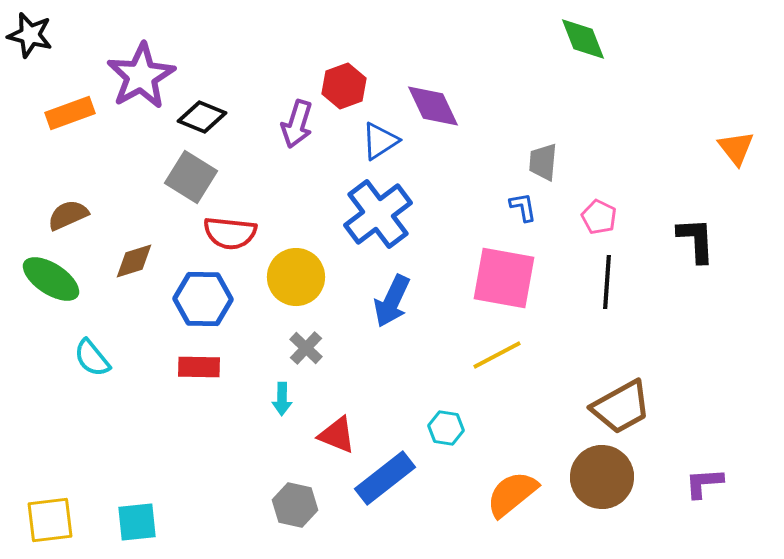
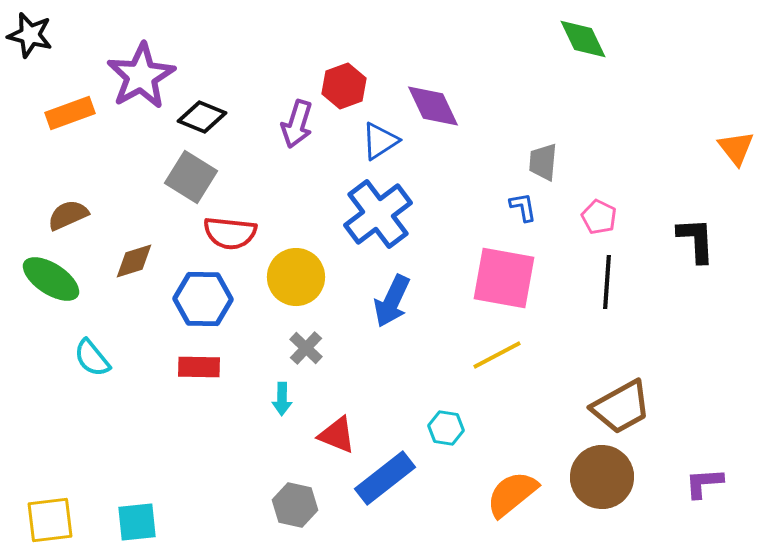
green diamond: rotated 4 degrees counterclockwise
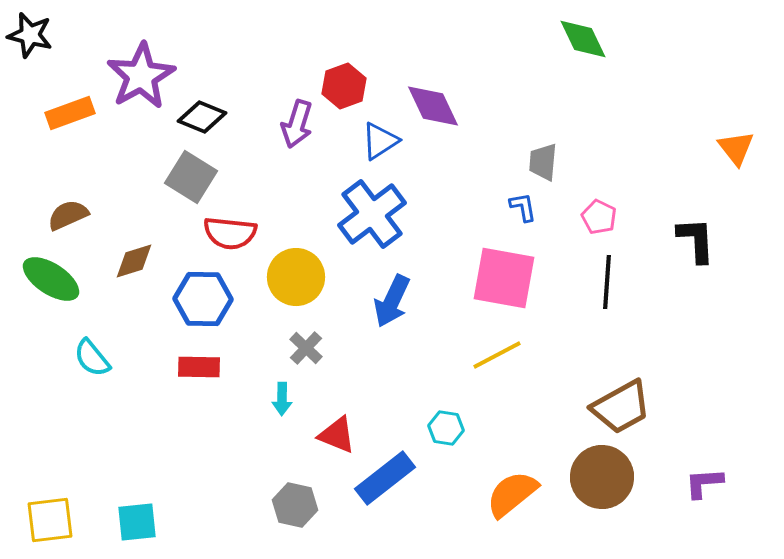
blue cross: moved 6 px left
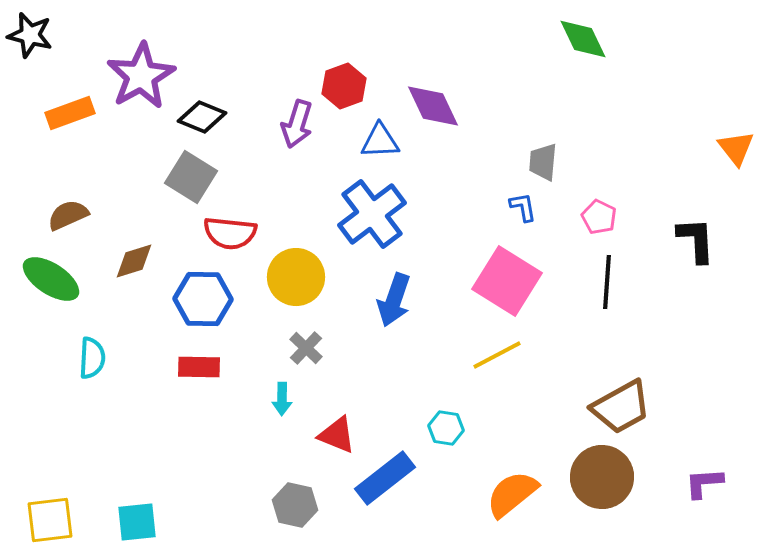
blue triangle: rotated 30 degrees clockwise
pink square: moved 3 px right, 3 px down; rotated 22 degrees clockwise
blue arrow: moved 2 px right, 1 px up; rotated 6 degrees counterclockwise
cyan semicircle: rotated 138 degrees counterclockwise
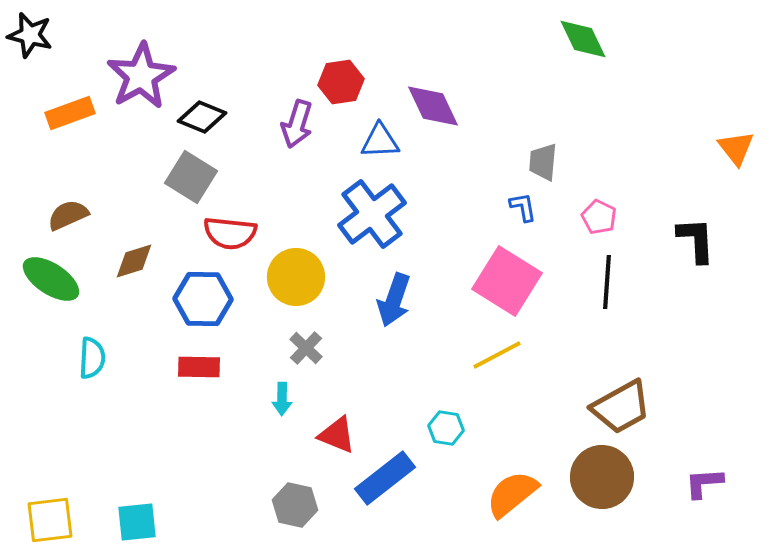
red hexagon: moved 3 px left, 4 px up; rotated 12 degrees clockwise
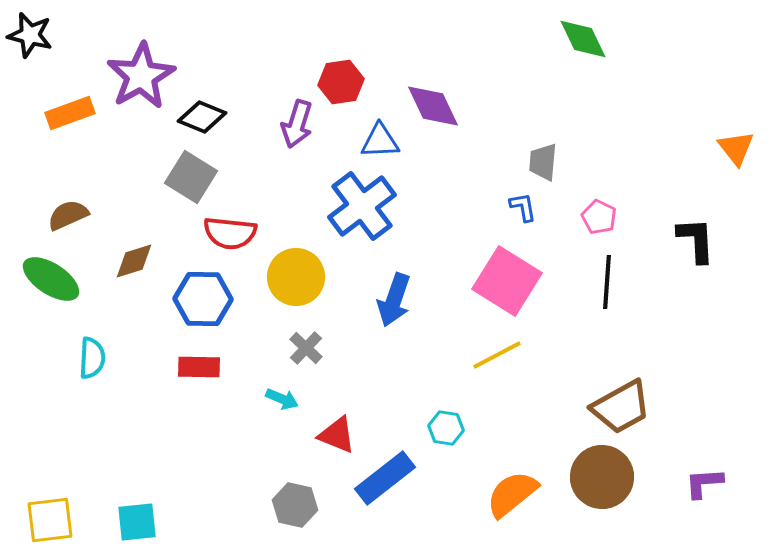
blue cross: moved 10 px left, 8 px up
cyan arrow: rotated 68 degrees counterclockwise
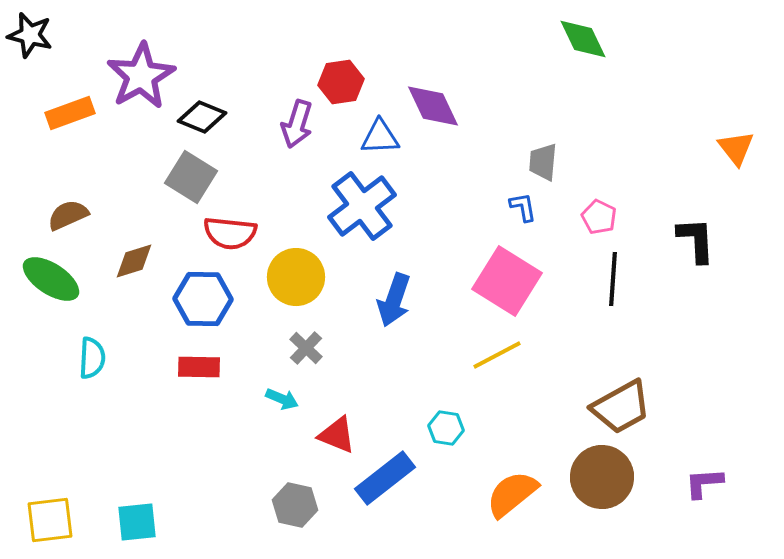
blue triangle: moved 4 px up
black line: moved 6 px right, 3 px up
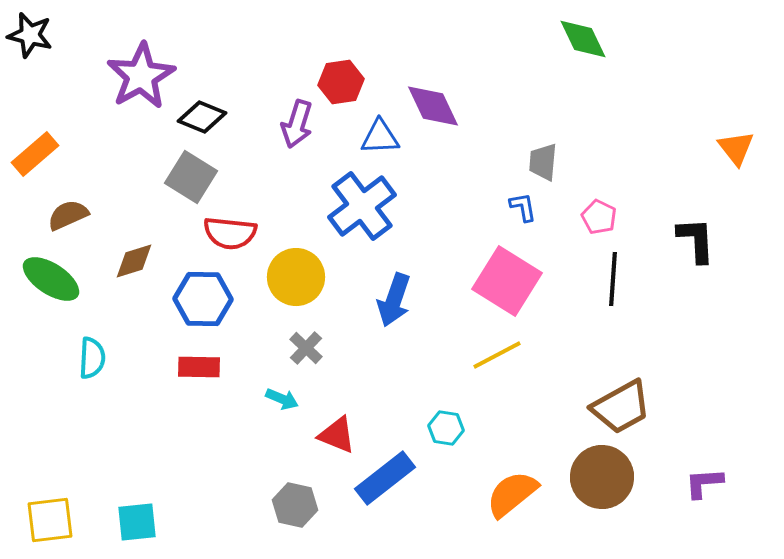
orange rectangle: moved 35 px left, 41 px down; rotated 21 degrees counterclockwise
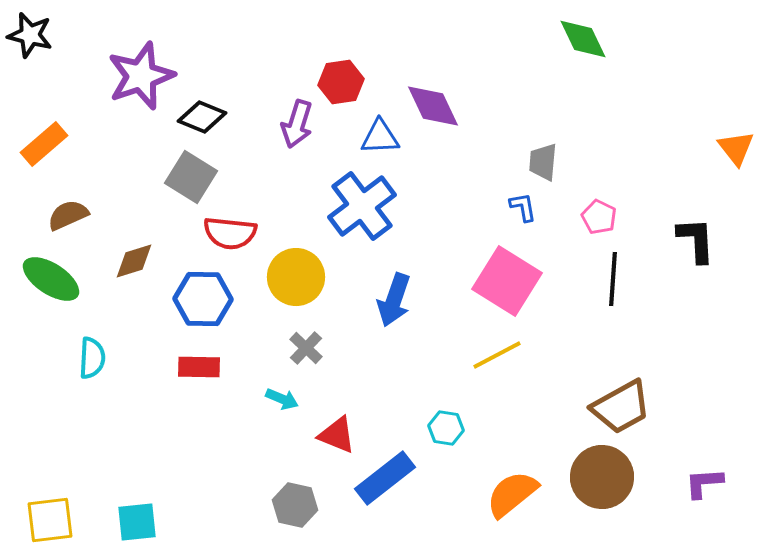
purple star: rotated 10 degrees clockwise
orange rectangle: moved 9 px right, 10 px up
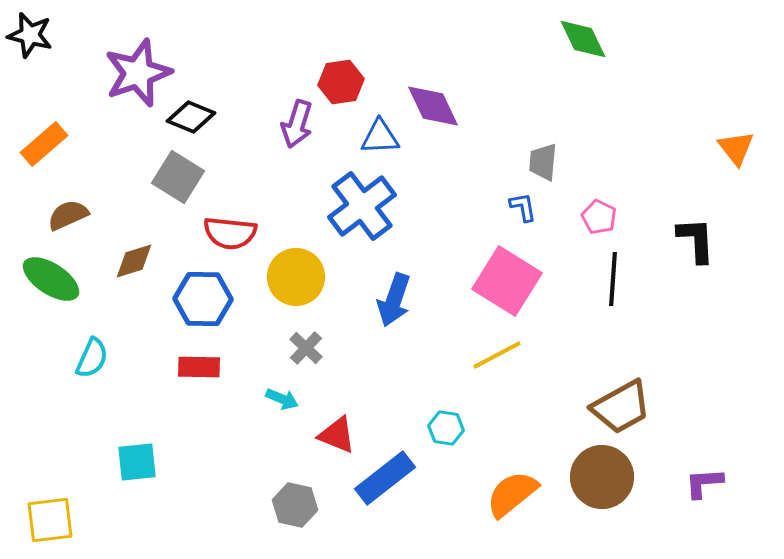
purple star: moved 3 px left, 3 px up
black diamond: moved 11 px left
gray square: moved 13 px left
cyan semicircle: rotated 21 degrees clockwise
cyan square: moved 60 px up
